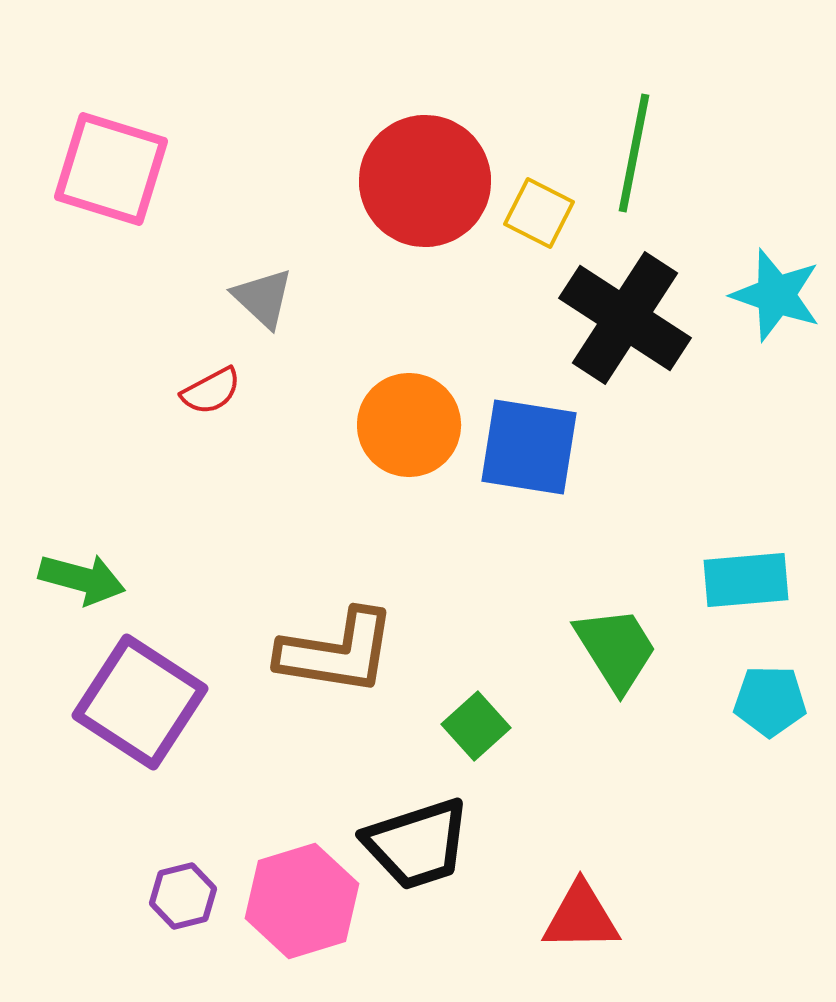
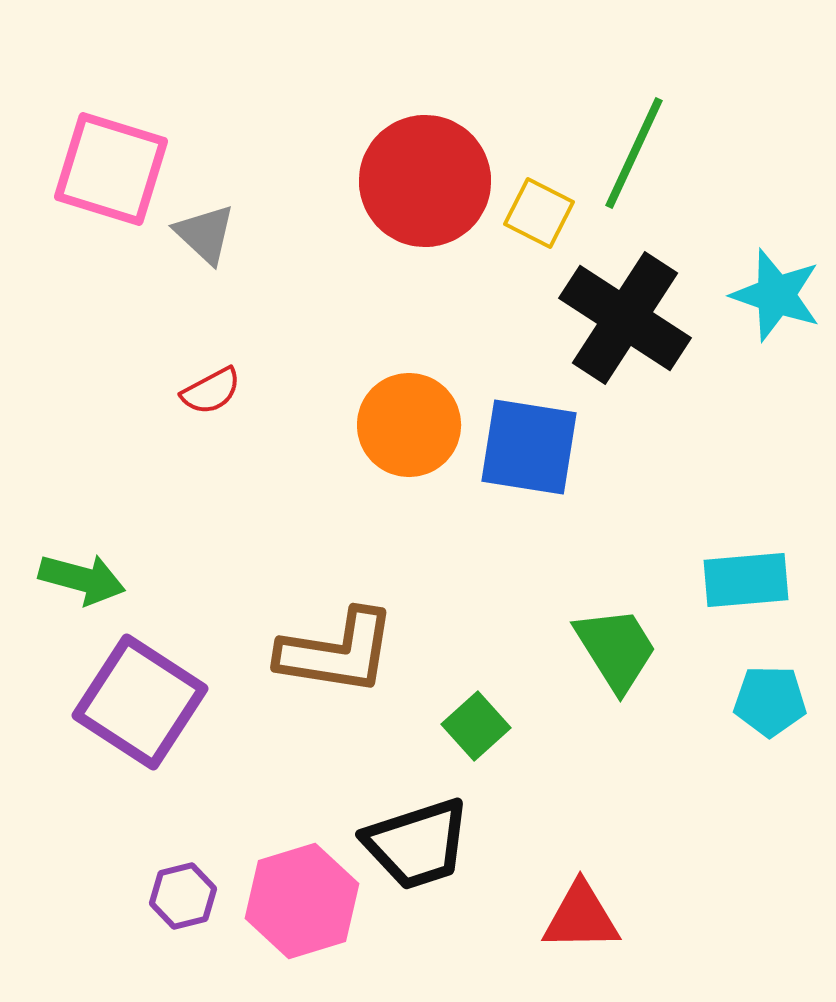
green line: rotated 14 degrees clockwise
gray triangle: moved 58 px left, 64 px up
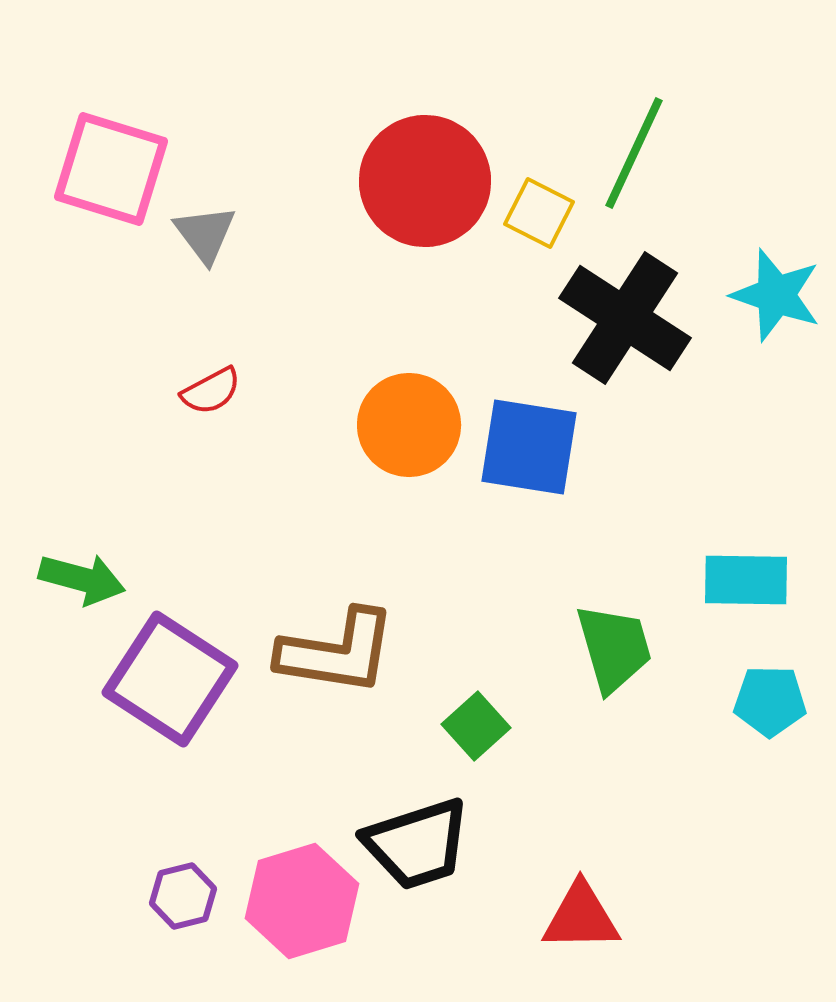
gray triangle: rotated 10 degrees clockwise
cyan rectangle: rotated 6 degrees clockwise
green trapezoid: moved 2 px left, 1 px up; rotated 16 degrees clockwise
purple square: moved 30 px right, 23 px up
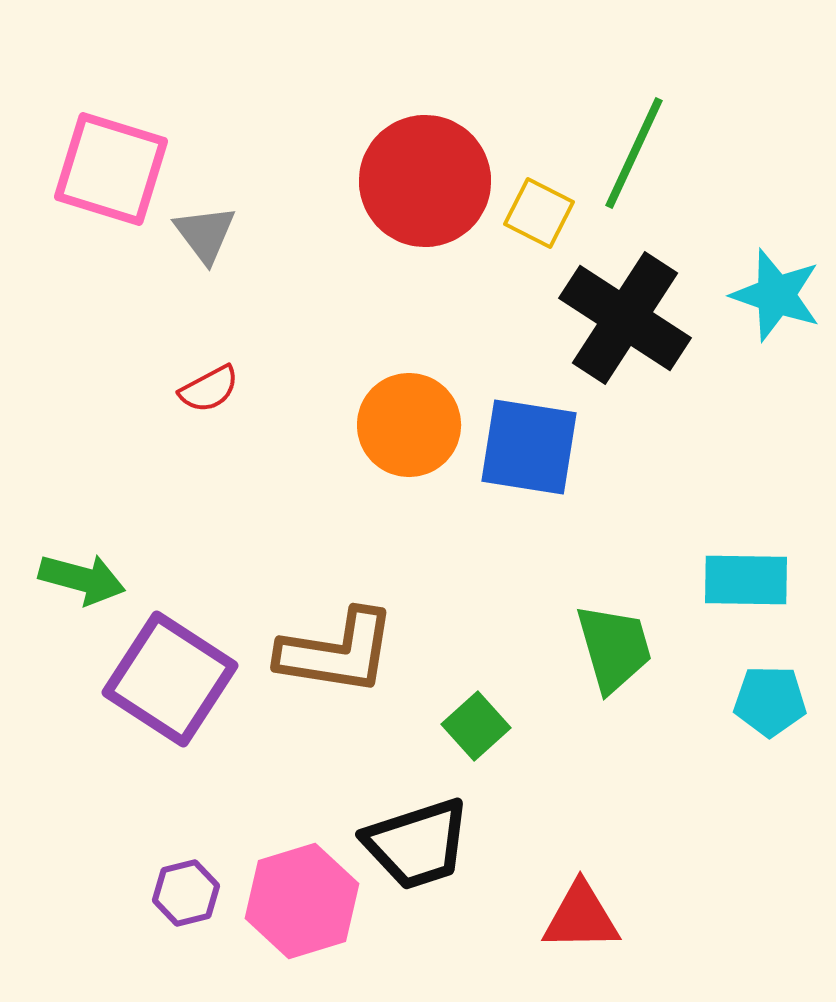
red semicircle: moved 2 px left, 2 px up
purple hexagon: moved 3 px right, 3 px up
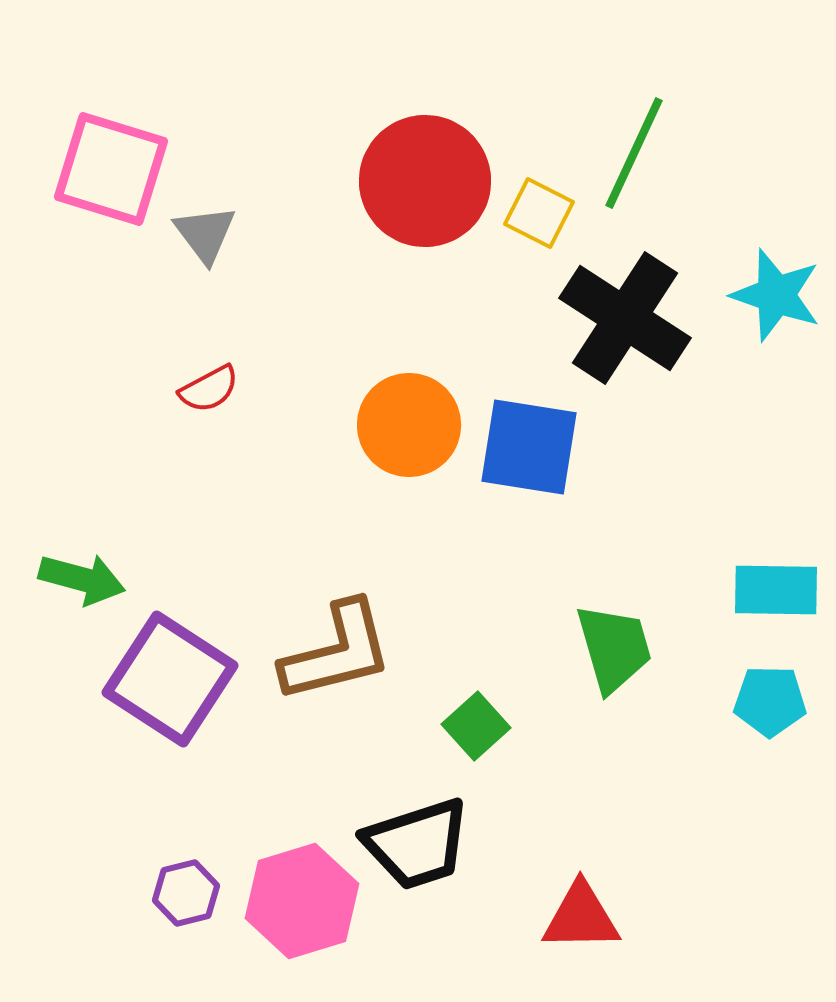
cyan rectangle: moved 30 px right, 10 px down
brown L-shape: rotated 23 degrees counterclockwise
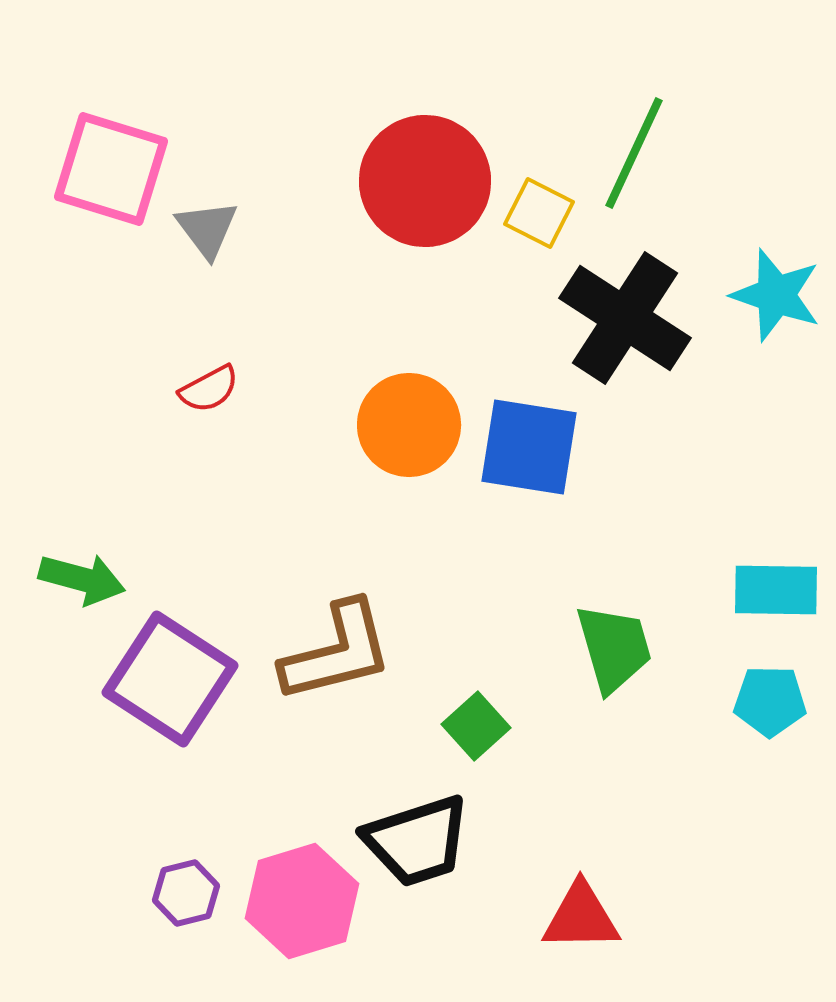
gray triangle: moved 2 px right, 5 px up
black trapezoid: moved 3 px up
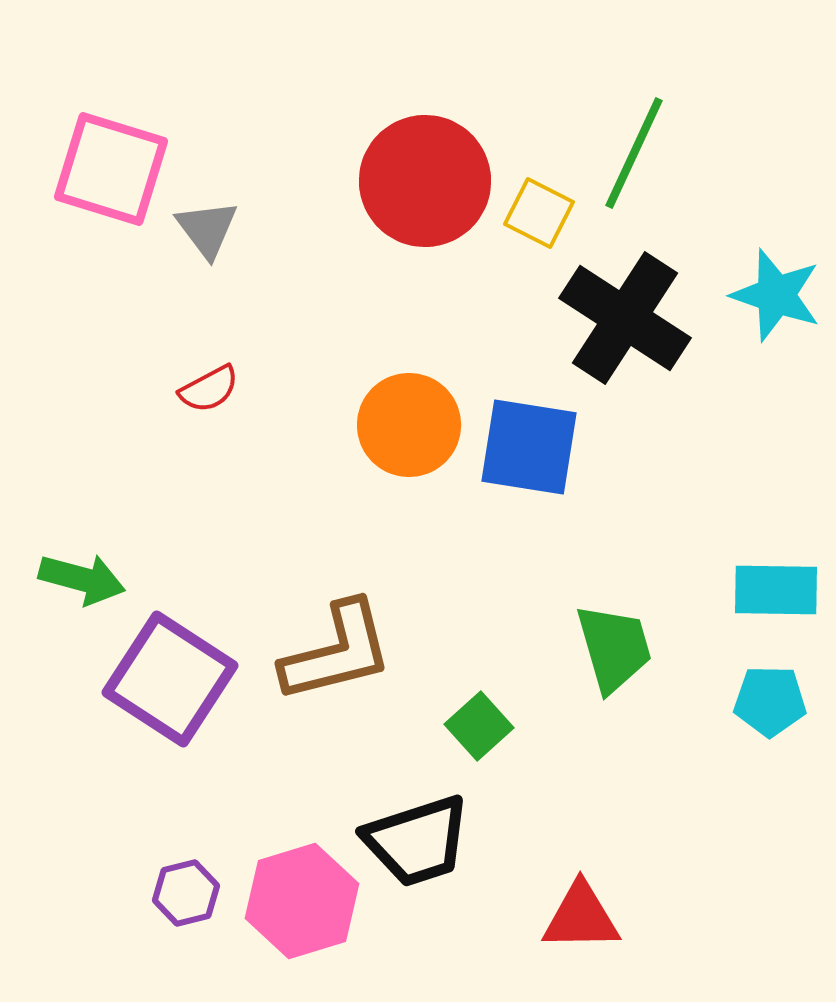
green square: moved 3 px right
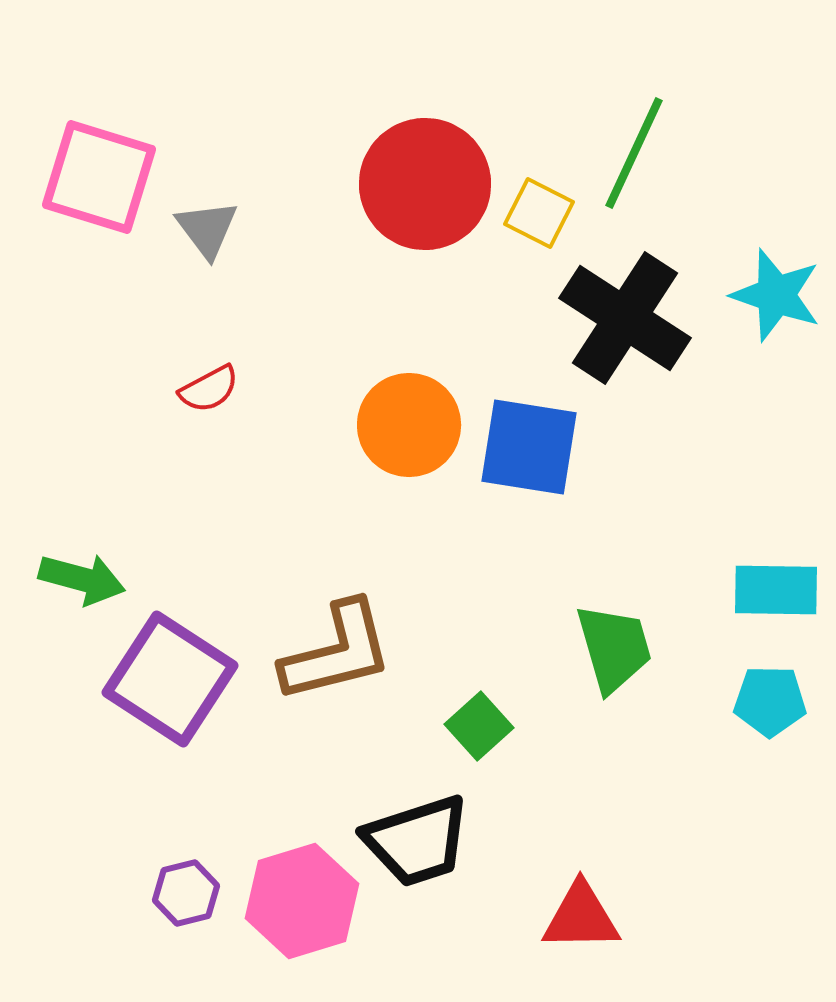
pink square: moved 12 px left, 8 px down
red circle: moved 3 px down
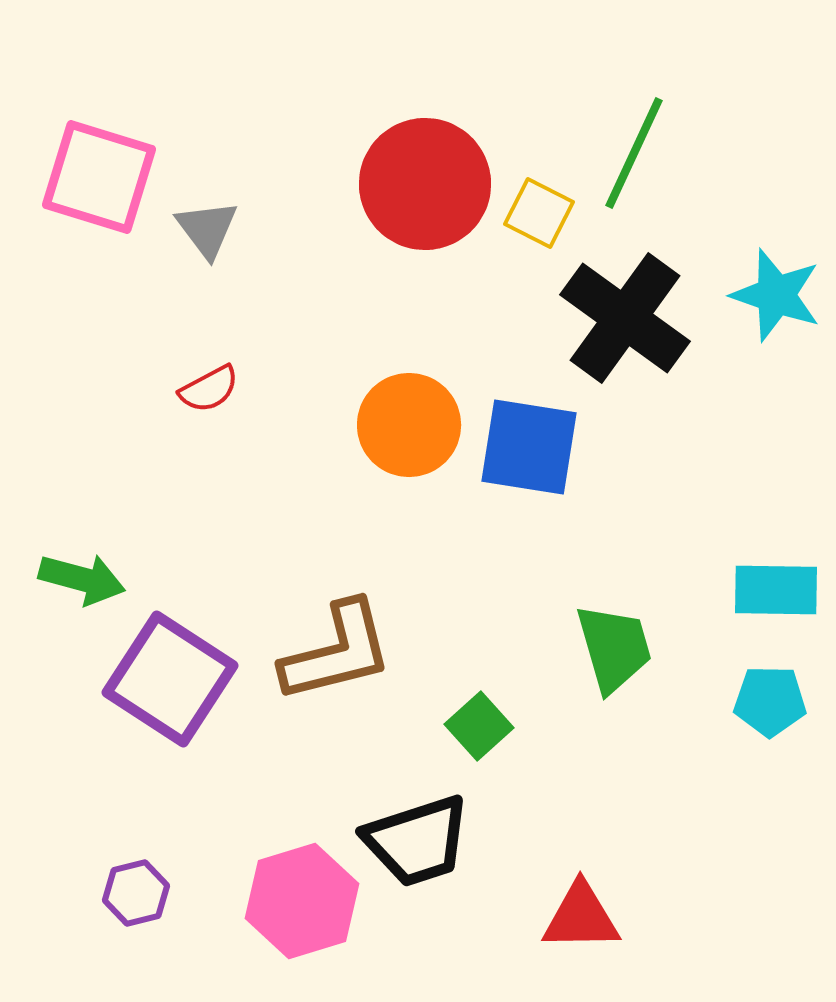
black cross: rotated 3 degrees clockwise
purple hexagon: moved 50 px left
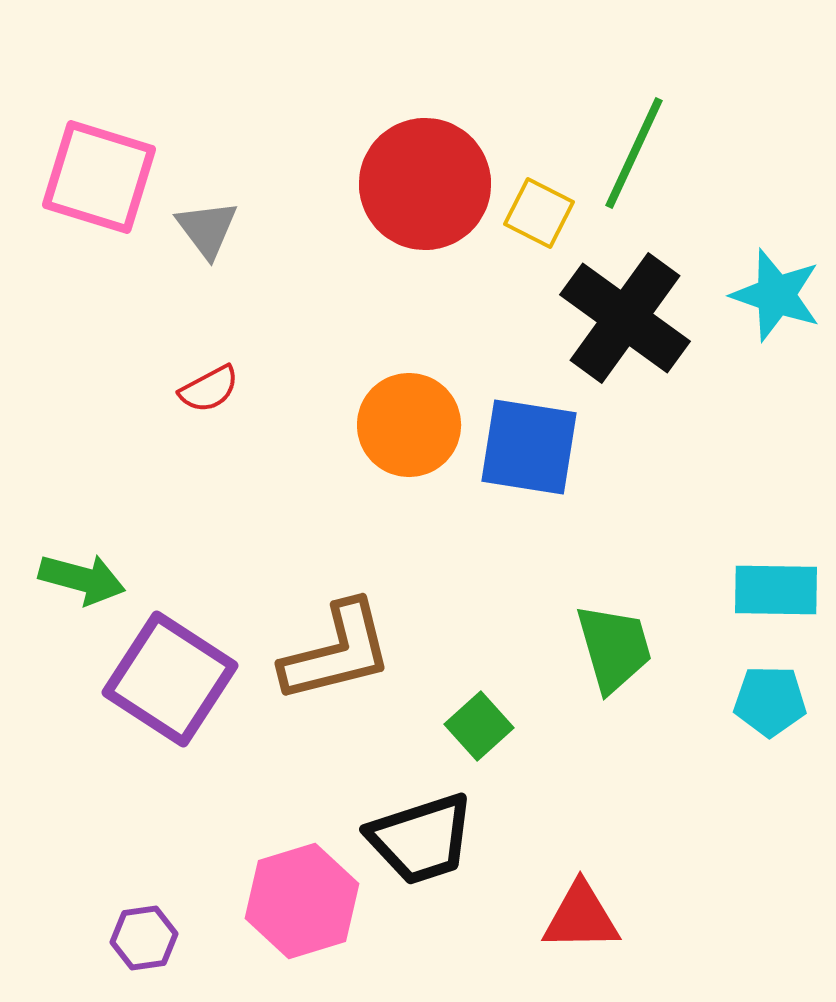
black trapezoid: moved 4 px right, 2 px up
purple hexagon: moved 8 px right, 45 px down; rotated 6 degrees clockwise
